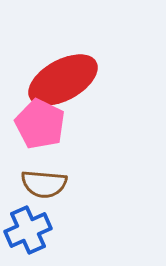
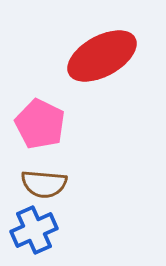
red ellipse: moved 39 px right, 24 px up
blue cross: moved 6 px right
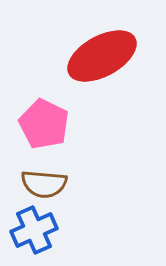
pink pentagon: moved 4 px right
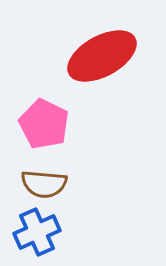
blue cross: moved 3 px right, 2 px down
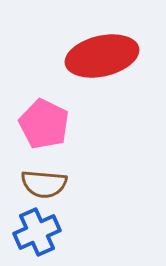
red ellipse: rotated 16 degrees clockwise
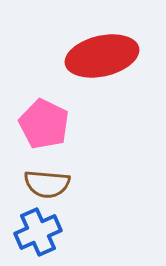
brown semicircle: moved 3 px right
blue cross: moved 1 px right
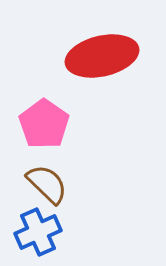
pink pentagon: rotated 9 degrees clockwise
brown semicircle: rotated 141 degrees counterclockwise
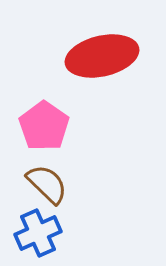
pink pentagon: moved 2 px down
blue cross: moved 1 px down
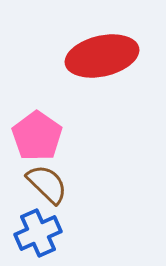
pink pentagon: moved 7 px left, 10 px down
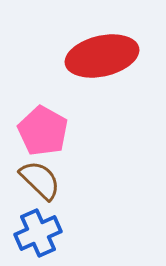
pink pentagon: moved 6 px right, 5 px up; rotated 6 degrees counterclockwise
brown semicircle: moved 7 px left, 4 px up
